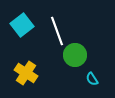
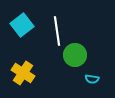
white line: rotated 12 degrees clockwise
yellow cross: moved 3 px left
cyan semicircle: rotated 48 degrees counterclockwise
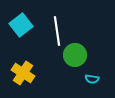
cyan square: moved 1 px left
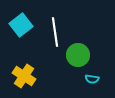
white line: moved 2 px left, 1 px down
green circle: moved 3 px right
yellow cross: moved 1 px right, 3 px down
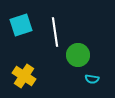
cyan square: rotated 20 degrees clockwise
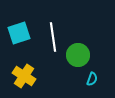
cyan square: moved 2 px left, 8 px down
white line: moved 2 px left, 5 px down
cyan semicircle: rotated 80 degrees counterclockwise
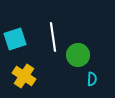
cyan square: moved 4 px left, 6 px down
cyan semicircle: rotated 16 degrees counterclockwise
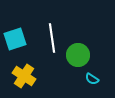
white line: moved 1 px left, 1 px down
cyan semicircle: rotated 120 degrees clockwise
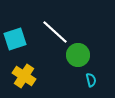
white line: moved 3 px right, 6 px up; rotated 40 degrees counterclockwise
cyan semicircle: moved 1 px left, 1 px down; rotated 136 degrees counterclockwise
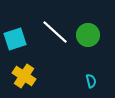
green circle: moved 10 px right, 20 px up
cyan semicircle: moved 1 px down
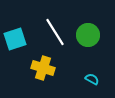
white line: rotated 16 degrees clockwise
yellow cross: moved 19 px right, 8 px up; rotated 15 degrees counterclockwise
cyan semicircle: moved 1 px right, 2 px up; rotated 48 degrees counterclockwise
